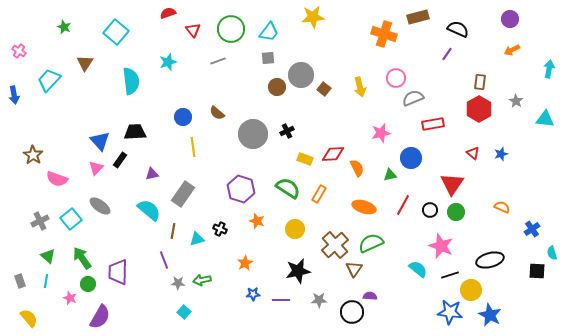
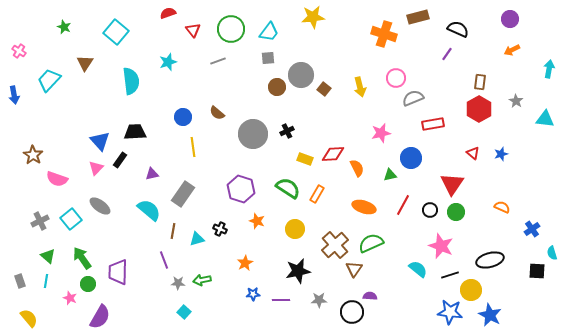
orange rectangle at (319, 194): moved 2 px left
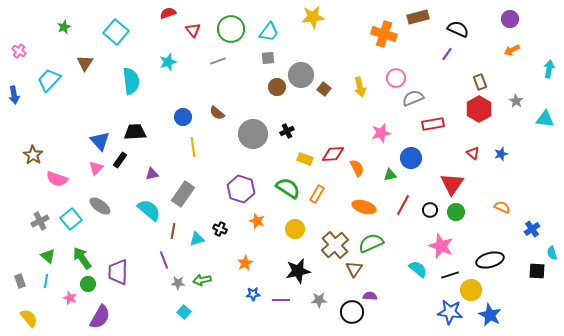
green star at (64, 27): rotated 24 degrees clockwise
brown rectangle at (480, 82): rotated 28 degrees counterclockwise
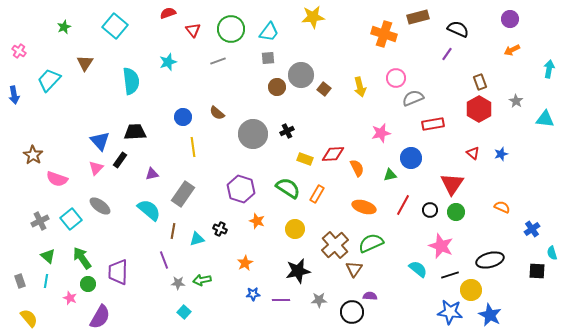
cyan square at (116, 32): moved 1 px left, 6 px up
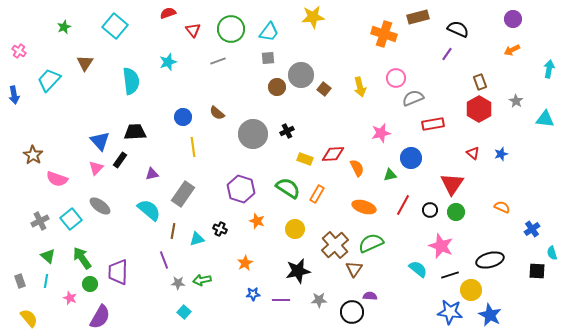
purple circle at (510, 19): moved 3 px right
green circle at (88, 284): moved 2 px right
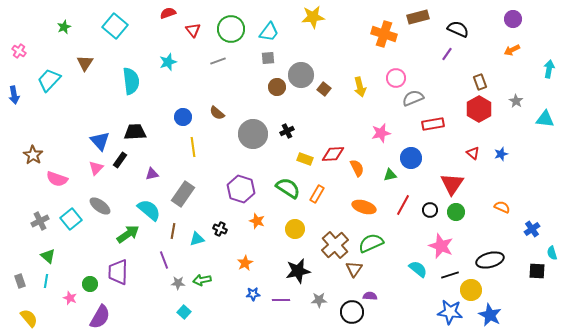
green arrow at (82, 258): moved 46 px right, 24 px up; rotated 90 degrees clockwise
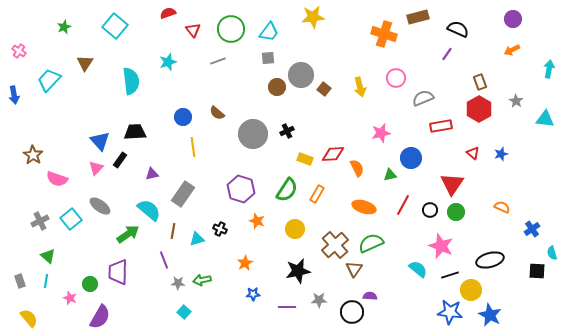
gray semicircle at (413, 98): moved 10 px right
red rectangle at (433, 124): moved 8 px right, 2 px down
green semicircle at (288, 188): moved 1 px left, 2 px down; rotated 90 degrees clockwise
purple line at (281, 300): moved 6 px right, 7 px down
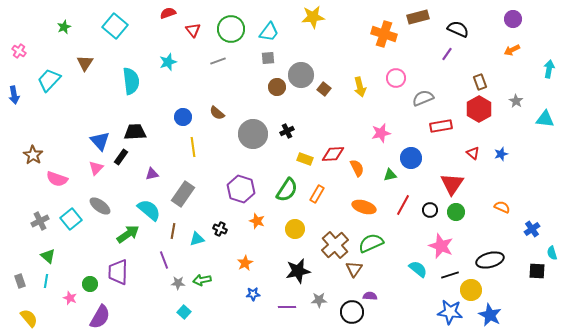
black rectangle at (120, 160): moved 1 px right, 3 px up
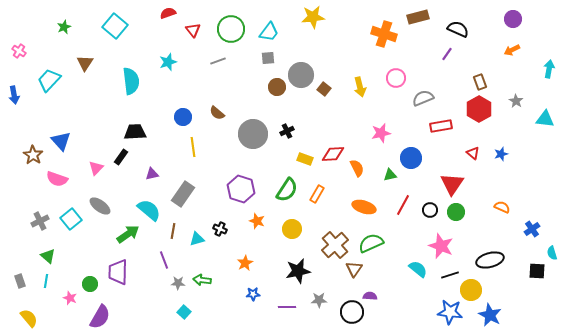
blue triangle at (100, 141): moved 39 px left
yellow circle at (295, 229): moved 3 px left
green arrow at (202, 280): rotated 18 degrees clockwise
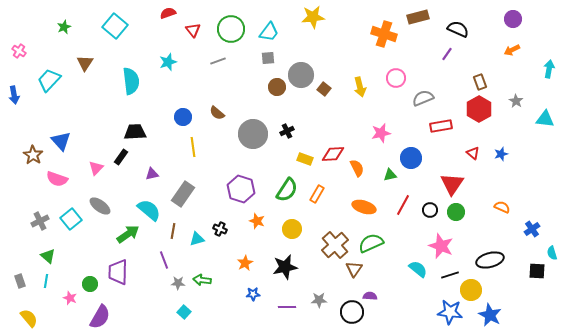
black star at (298, 271): moved 13 px left, 4 px up
